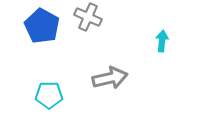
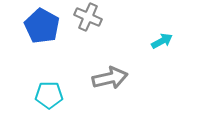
cyan arrow: rotated 55 degrees clockwise
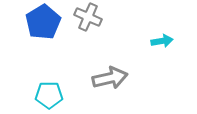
blue pentagon: moved 1 px right, 4 px up; rotated 12 degrees clockwise
cyan arrow: rotated 20 degrees clockwise
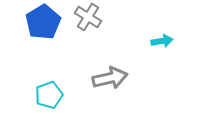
gray cross: rotated 8 degrees clockwise
cyan pentagon: rotated 20 degrees counterclockwise
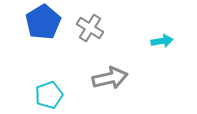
gray cross: moved 2 px right, 11 px down
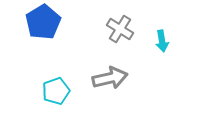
gray cross: moved 30 px right, 1 px down
cyan arrow: rotated 90 degrees clockwise
cyan pentagon: moved 7 px right, 4 px up
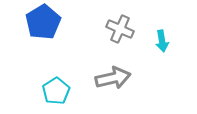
gray cross: rotated 8 degrees counterclockwise
gray arrow: moved 3 px right
cyan pentagon: rotated 12 degrees counterclockwise
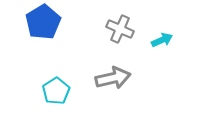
cyan arrow: moved 1 px up; rotated 105 degrees counterclockwise
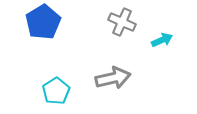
gray cross: moved 2 px right, 7 px up
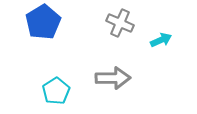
gray cross: moved 2 px left, 1 px down
cyan arrow: moved 1 px left
gray arrow: rotated 12 degrees clockwise
